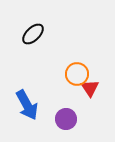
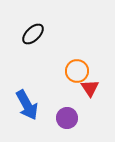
orange circle: moved 3 px up
purple circle: moved 1 px right, 1 px up
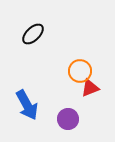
orange circle: moved 3 px right
red triangle: rotated 42 degrees clockwise
purple circle: moved 1 px right, 1 px down
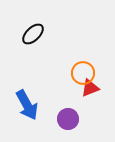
orange circle: moved 3 px right, 2 px down
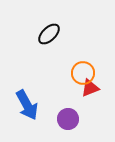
black ellipse: moved 16 px right
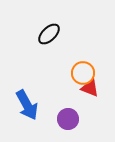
red triangle: rotated 42 degrees clockwise
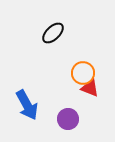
black ellipse: moved 4 px right, 1 px up
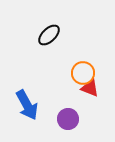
black ellipse: moved 4 px left, 2 px down
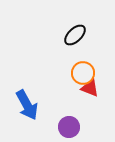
black ellipse: moved 26 px right
purple circle: moved 1 px right, 8 px down
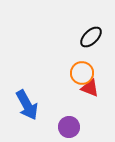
black ellipse: moved 16 px right, 2 px down
orange circle: moved 1 px left
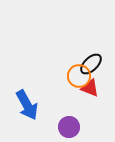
black ellipse: moved 27 px down
orange circle: moved 3 px left, 3 px down
